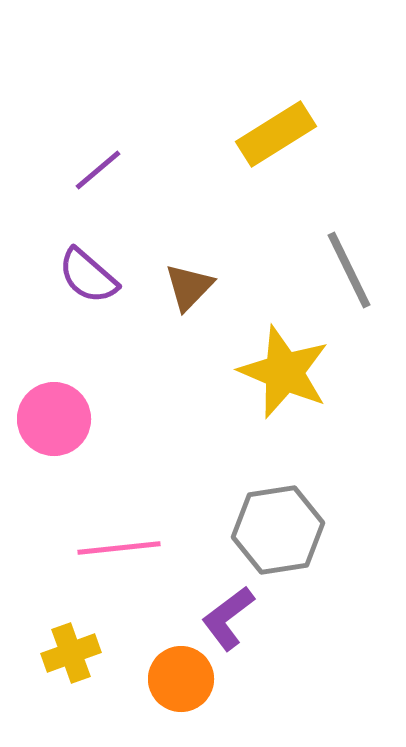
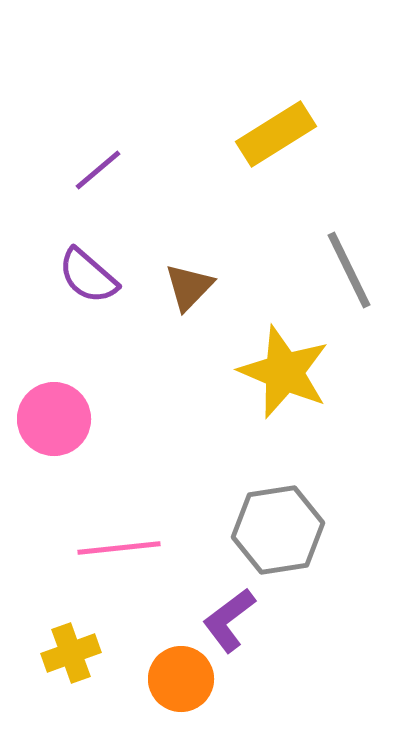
purple L-shape: moved 1 px right, 2 px down
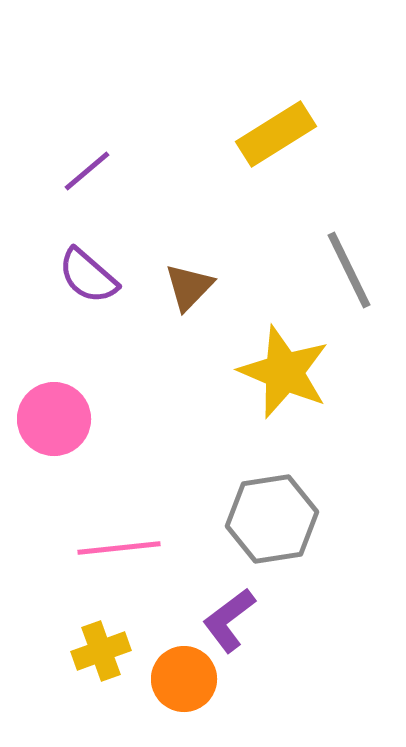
purple line: moved 11 px left, 1 px down
gray hexagon: moved 6 px left, 11 px up
yellow cross: moved 30 px right, 2 px up
orange circle: moved 3 px right
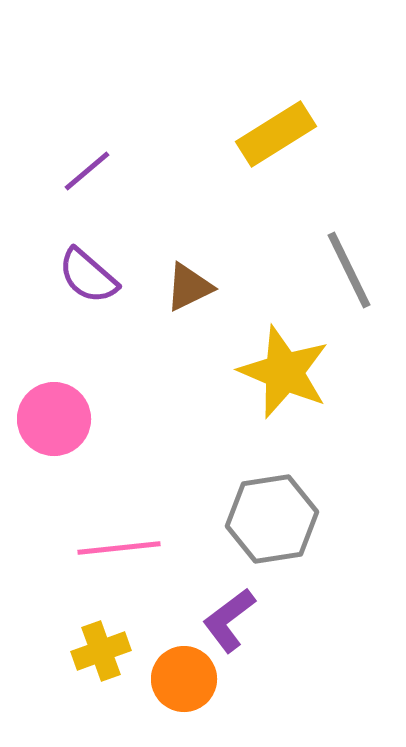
brown triangle: rotated 20 degrees clockwise
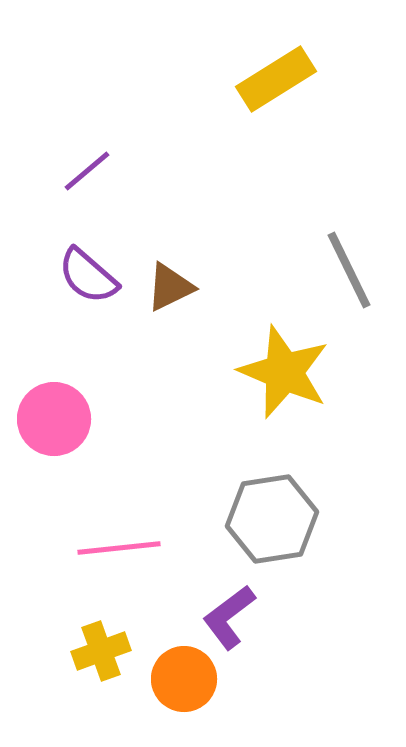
yellow rectangle: moved 55 px up
brown triangle: moved 19 px left
purple L-shape: moved 3 px up
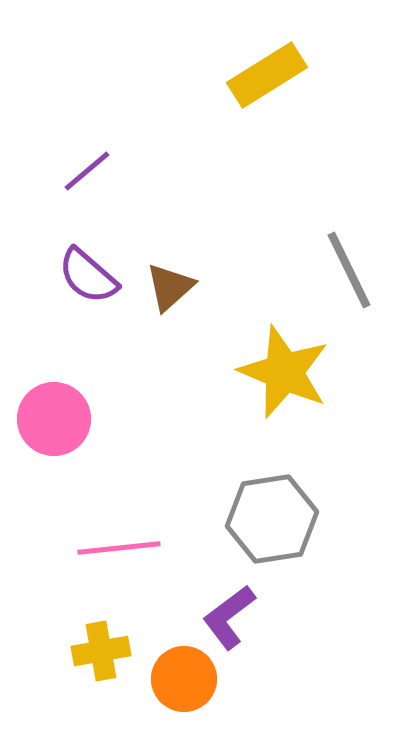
yellow rectangle: moved 9 px left, 4 px up
brown triangle: rotated 16 degrees counterclockwise
yellow cross: rotated 10 degrees clockwise
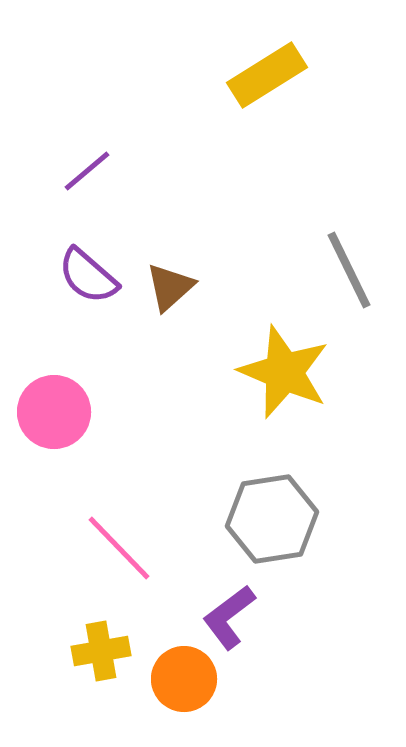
pink circle: moved 7 px up
pink line: rotated 52 degrees clockwise
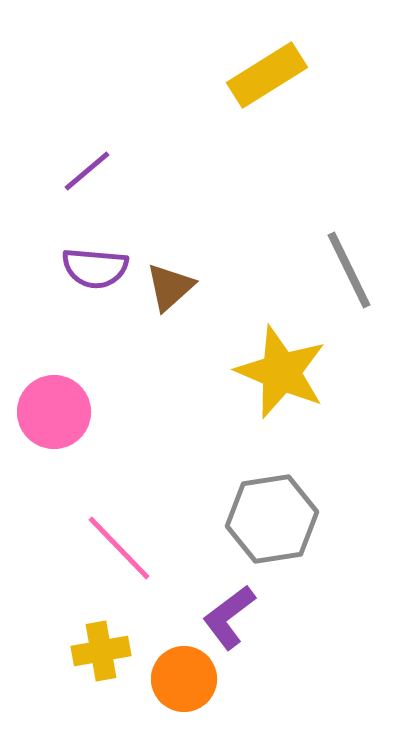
purple semicircle: moved 7 px right, 8 px up; rotated 36 degrees counterclockwise
yellow star: moved 3 px left
